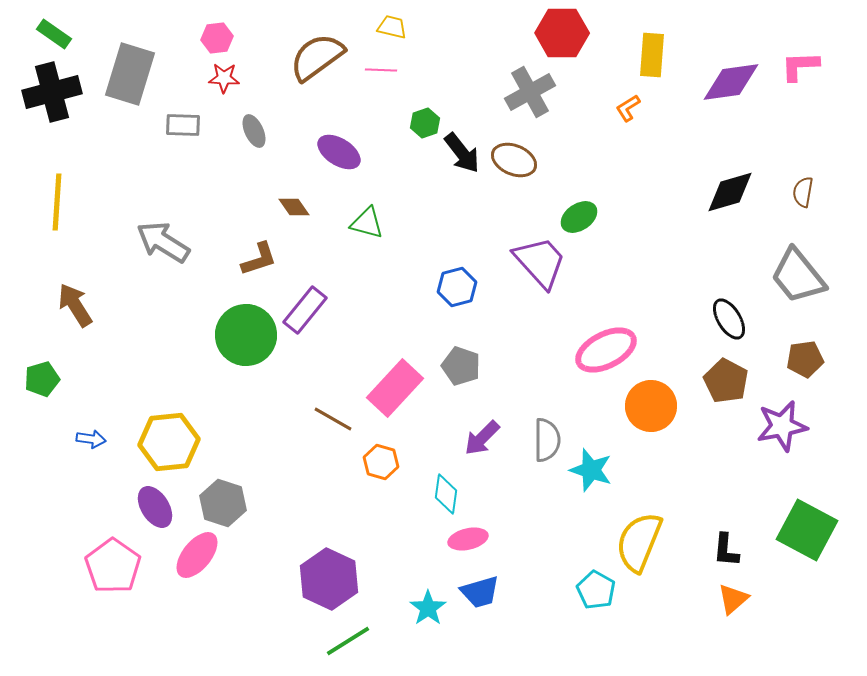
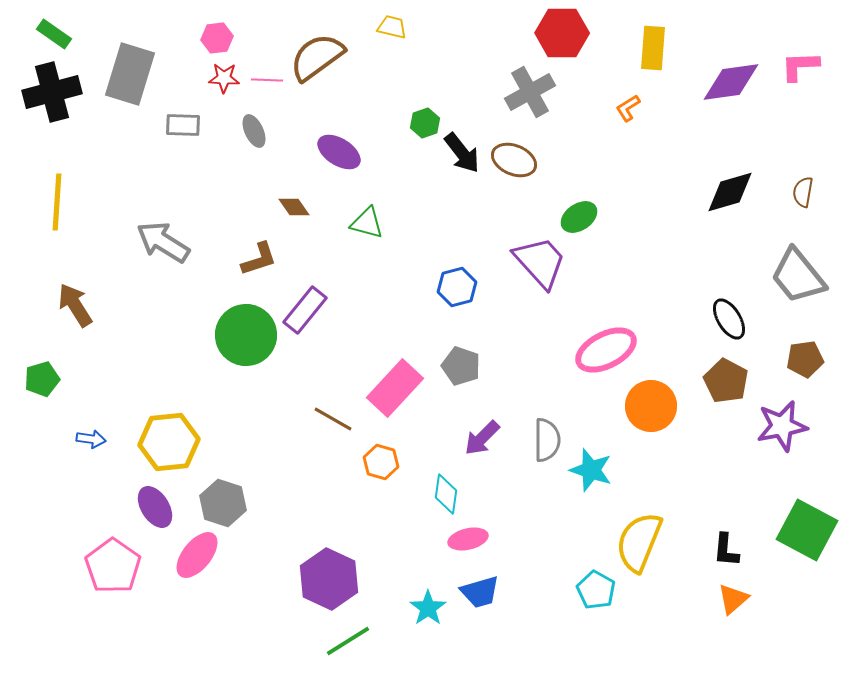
yellow rectangle at (652, 55): moved 1 px right, 7 px up
pink line at (381, 70): moved 114 px left, 10 px down
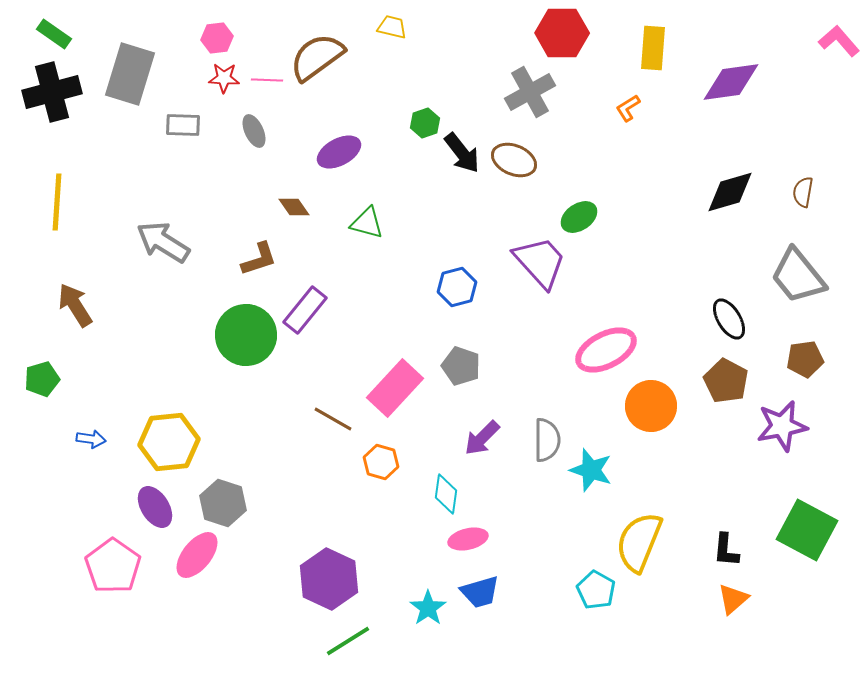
pink L-shape at (800, 66): moved 39 px right, 25 px up; rotated 51 degrees clockwise
purple ellipse at (339, 152): rotated 60 degrees counterclockwise
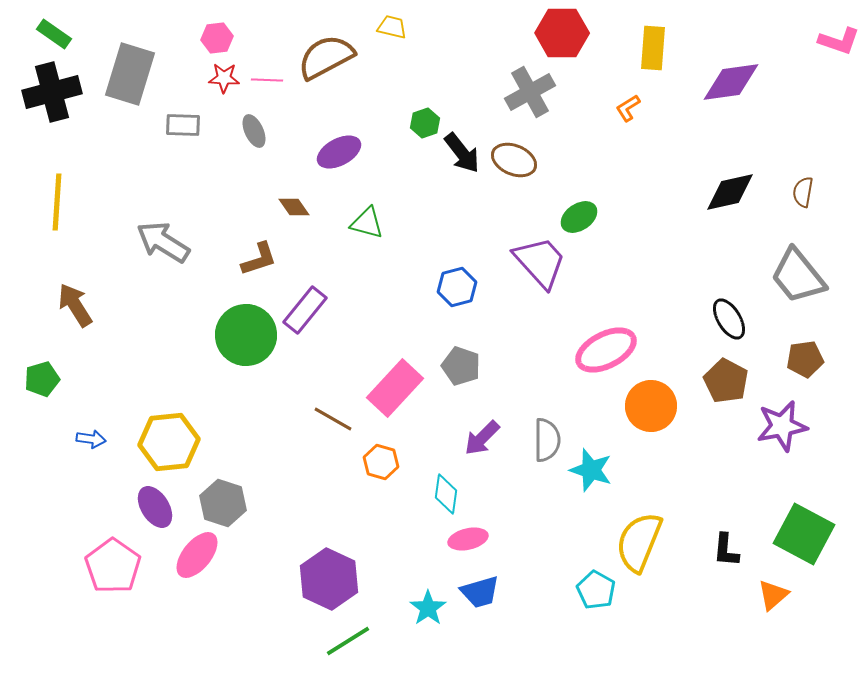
pink L-shape at (839, 41): rotated 150 degrees clockwise
brown semicircle at (317, 57): moved 9 px right; rotated 8 degrees clockwise
black diamond at (730, 192): rotated 4 degrees clockwise
green square at (807, 530): moved 3 px left, 4 px down
orange triangle at (733, 599): moved 40 px right, 4 px up
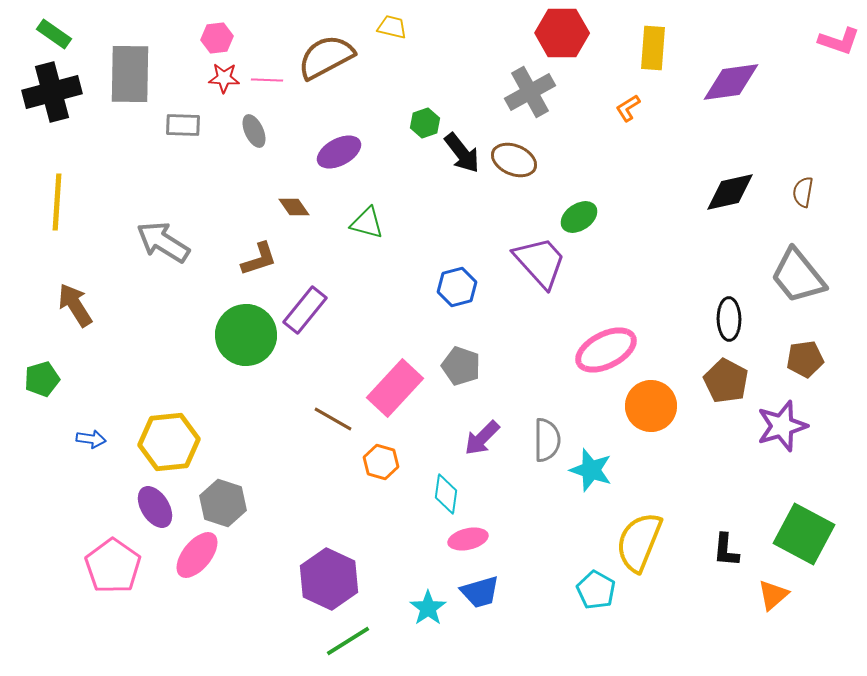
gray rectangle at (130, 74): rotated 16 degrees counterclockwise
black ellipse at (729, 319): rotated 30 degrees clockwise
purple star at (782, 426): rotated 6 degrees counterclockwise
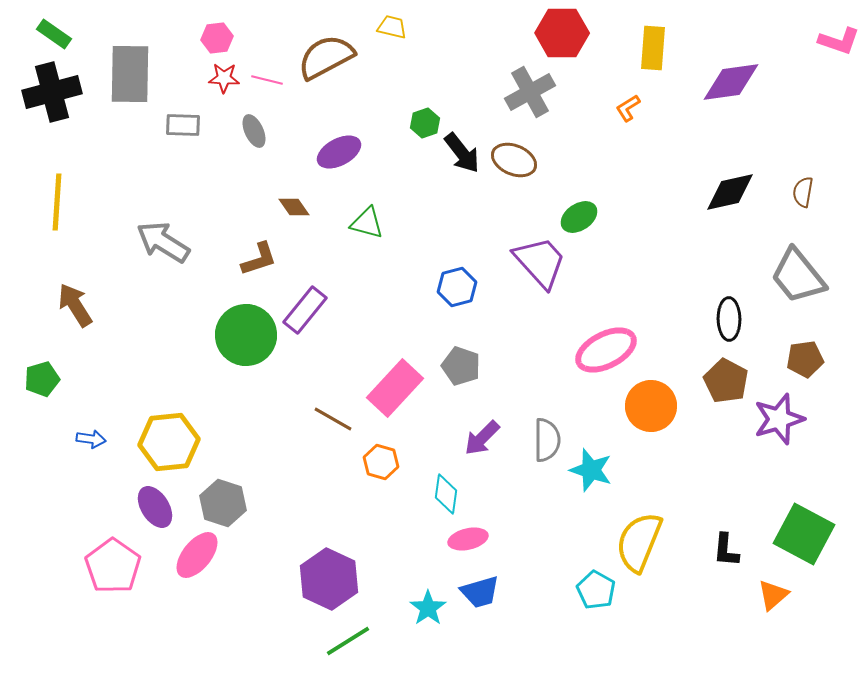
pink line at (267, 80): rotated 12 degrees clockwise
purple star at (782, 426): moved 3 px left, 7 px up
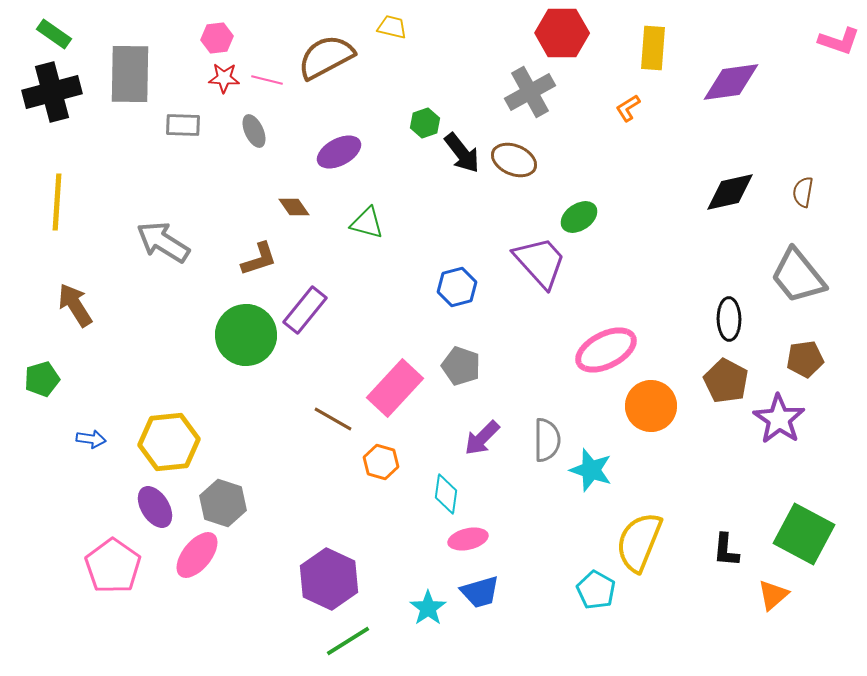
purple star at (779, 419): rotated 21 degrees counterclockwise
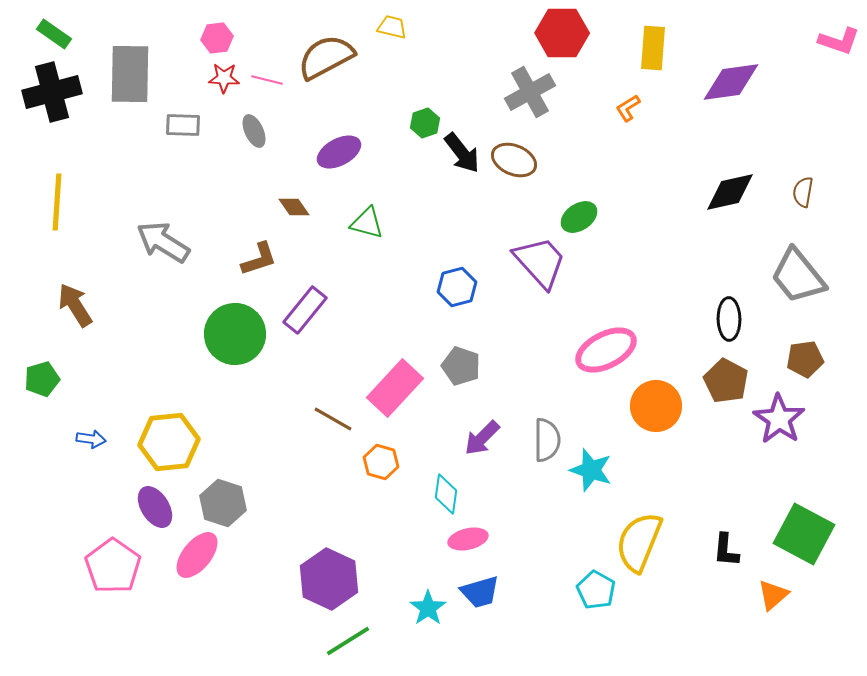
green circle at (246, 335): moved 11 px left, 1 px up
orange circle at (651, 406): moved 5 px right
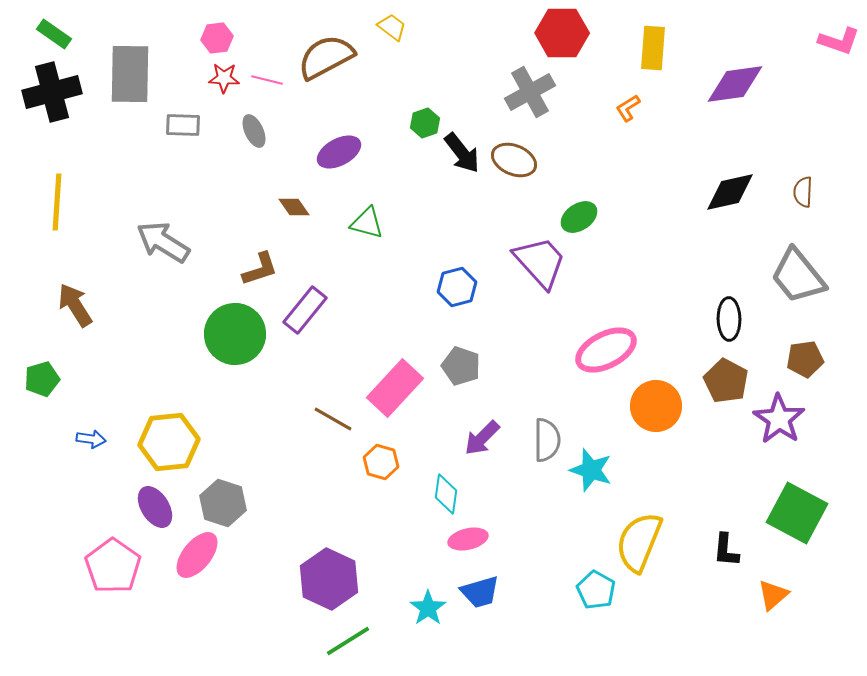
yellow trapezoid at (392, 27): rotated 24 degrees clockwise
purple diamond at (731, 82): moved 4 px right, 2 px down
brown semicircle at (803, 192): rotated 8 degrees counterclockwise
brown L-shape at (259, 259): moved 1 px right, 10 px down
green square at (804, 534): moved 7 px left, 21 px up
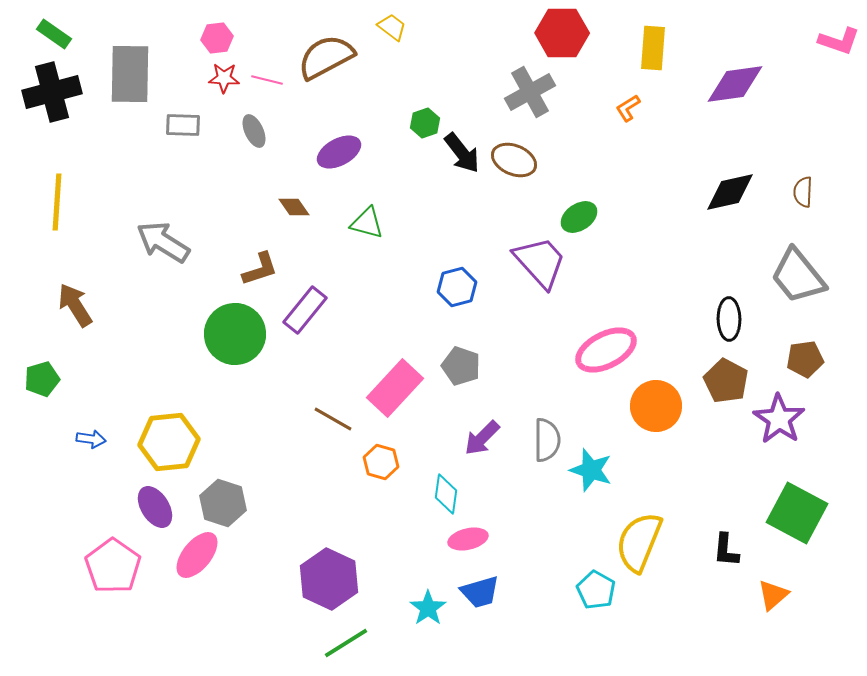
green line at (348, 641): moved 2 px left, 2 px down
